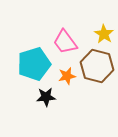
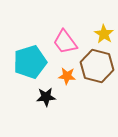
cyan pentagon: moved 4 px left, 2 px up
orange star: rotated 18 degrees clockwise
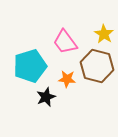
cyan pentagon: moved 4 px down
orange star: moved 3 px down
black star: rotated 18 degrees counterclockwise
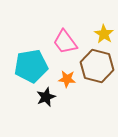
cyan pentagon: moved 1 px right; rotated 8 degrees clockwise
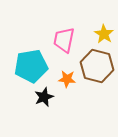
pink trapezoid: moved 1 px left, 2 px up; rotated 48 degrees clockwise
black star: moved 2 px left
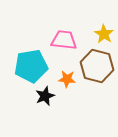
pink trapezoid: rotated 84 degrees clockwise
black star: moved 1 px right, 1 px up
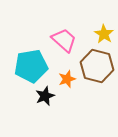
pink trapezoid: rotated 36 degrees clockwise
orange star: rotated 24 degrees counterclockwise
